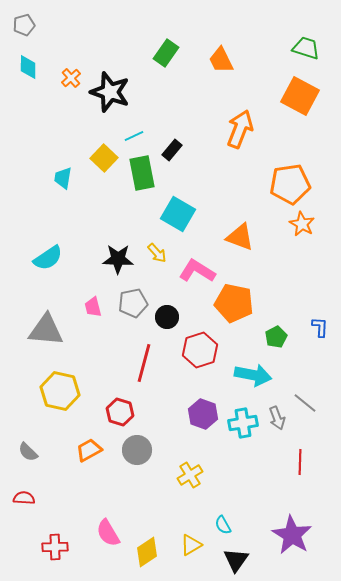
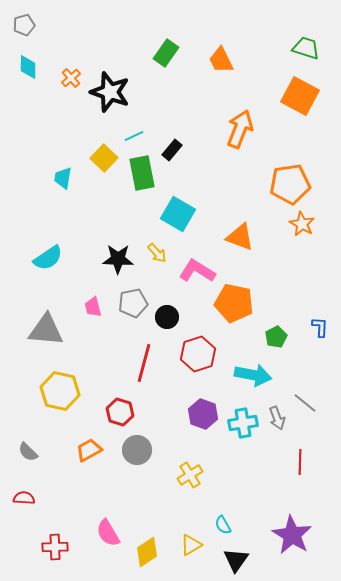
red hexagon at (200, 350): moved 2 px left, 4 px down
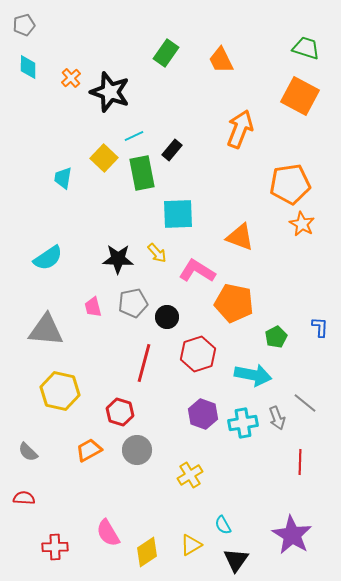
cyan square at (178, 214): rotated 32 degrees counterclockwise
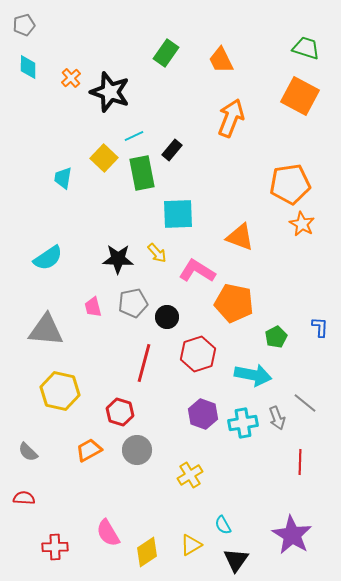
orange arrow at (240, 129): moved 9 px left, 11 px up
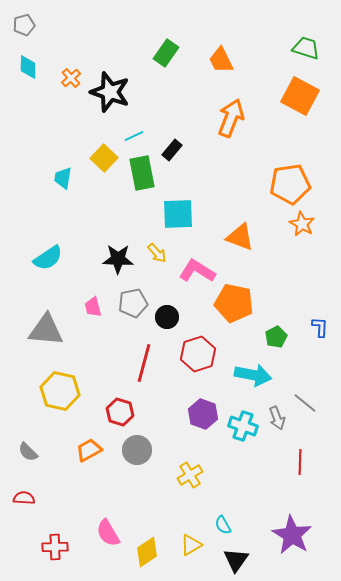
cyan cross at (243, 423): moved 3 px down; rotated 28 degrees clockwise
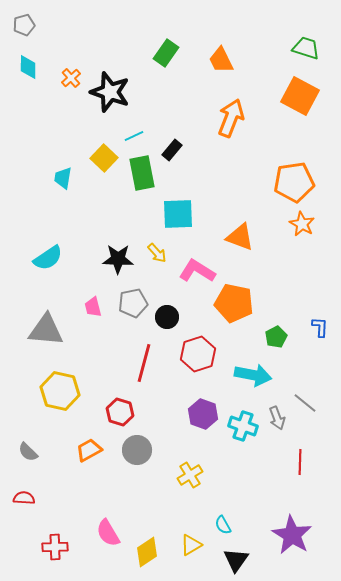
orange pentagon at (290, 184): moved 4 px right, 2 px up
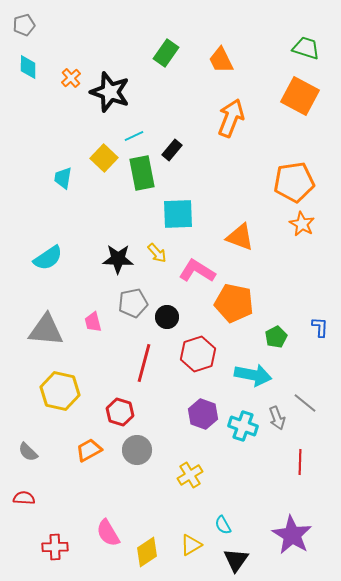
pink trapezoid at (93, 307): moved 15 px down
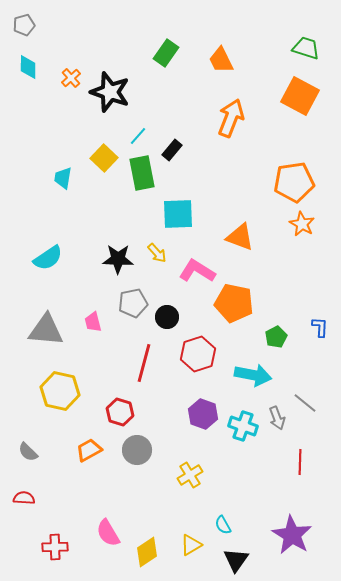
cyan line at (134, 136): moved 4 px right; rotated 24 degrees counterclockwise
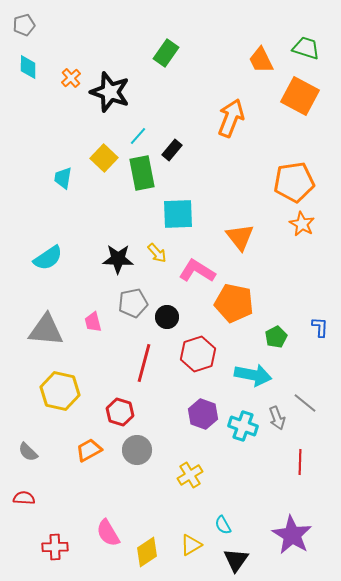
orange trapezoid at (221, 60): moved 40 px right
orange triangle at (240, 237): rotated 32 degrees clockwise
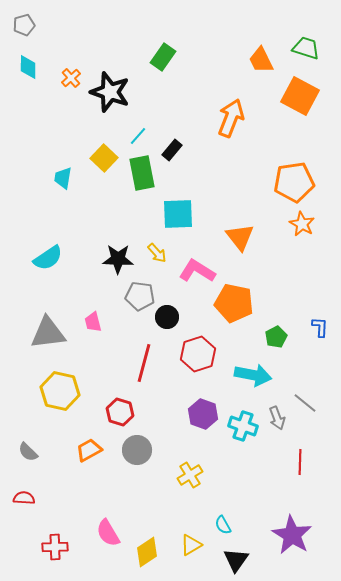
green rectangle at (166, 53): moved 3 px left, 4 px down
gray pentagon at (133, 303): moved 7 px right, 7 px up; rotated 20 degrees clockwise
gray triangle at (46, 330): moved 2 px right, 3 px down; rotated 12 degrees counterclockwise
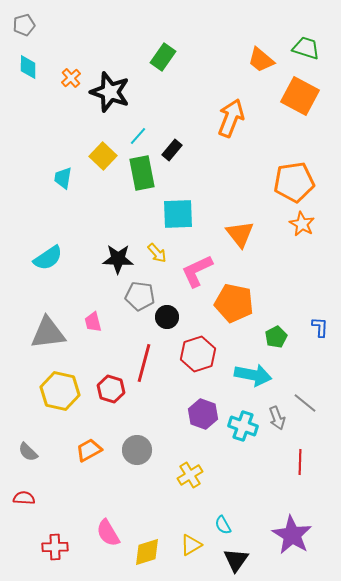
orange trapezoid at (261, 60): rotated 24 degrees counterclockwise
yellow square at (104, 158): moved 1 px left, 2 px up
orange triangle at (240, 237): moved 3 px up
pink L-shape at (197, 271): rotated 57 degrees counterclockwise
red hexagon at (120, 412): moved 9 px left, 23 px up
yellow diamond at (147, 552): rotated 16 degrees clockwise
